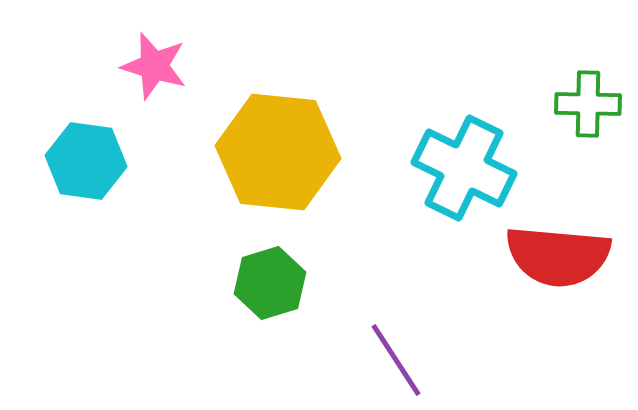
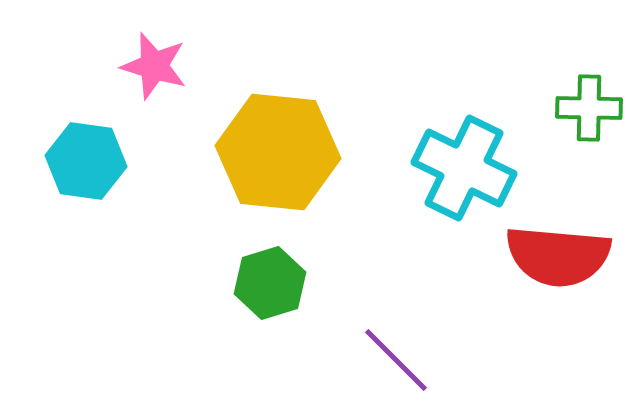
green cross: moved 1 px right, 4 px down
purple line: rotated 12 degrees counterclockwise
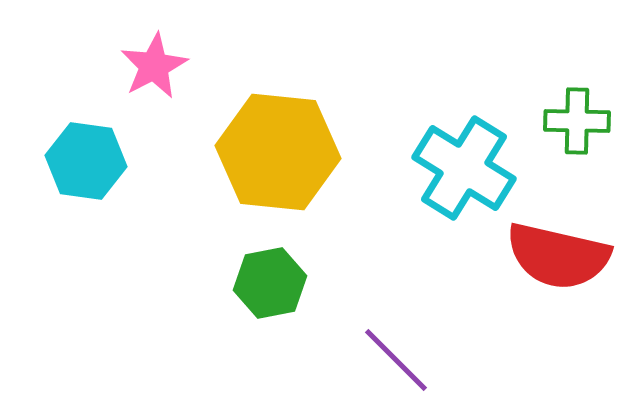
pink star: rotated 28 degrees clockwise
green cross: moved 12 px left, 13 px down
cyan cross: rotated 6 degrees clockwise
red semicircle: rotated 8 degrees clockwise
green hexagon: rotated 6 degrees clockwise
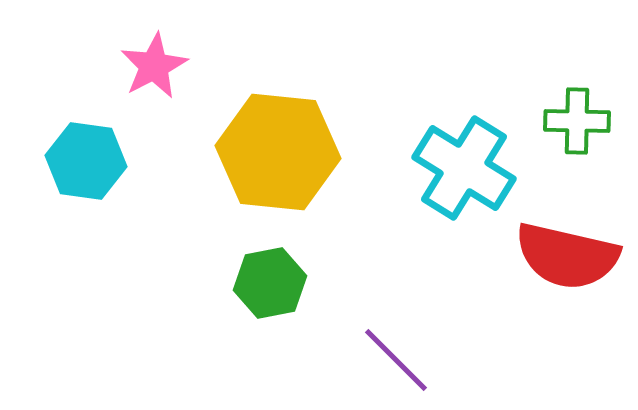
red semicircle: moved 9 px right
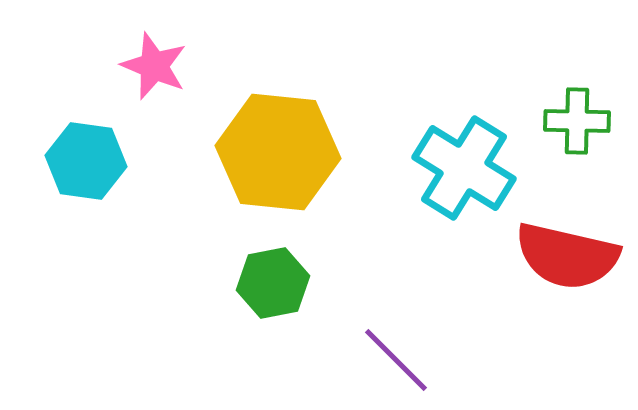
pink star: rotated 22 degrees counterclockwise
green hexagon: moved 3 px right
